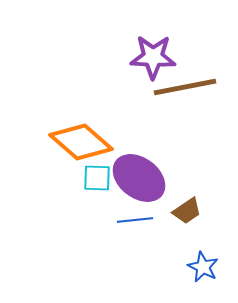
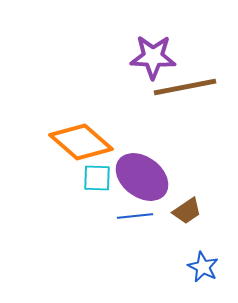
purple ellipse: moved 3 px right, 1 px up
blue line: moved 4 px up
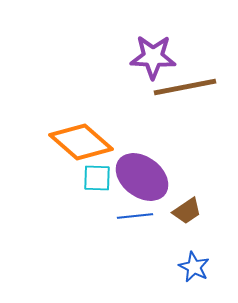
blue star: moved 9 px left
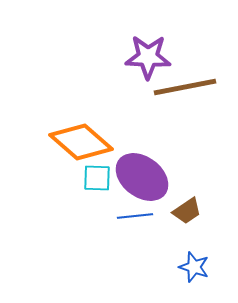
purple star: moved 5 px left
blue star: rotated 8 degrees counterclockwise
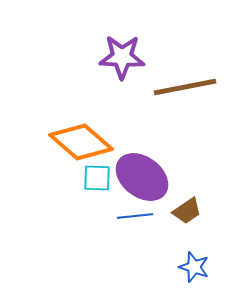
purple star: moved 26 px left
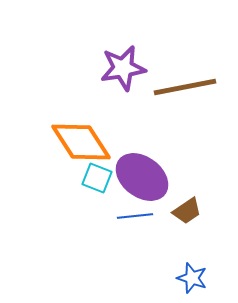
purple star: moved 1 px right, 11 px down; rotated 12 degrees counterclockwise
orange diamond: rotated 16 degrees clockwise
cyan square: rotated 20 degrees clockwise
blue star: moved 2 px left, 11 px down
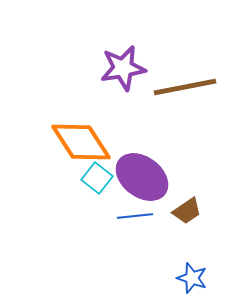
cyan square: rotated 16 degrees clockwise
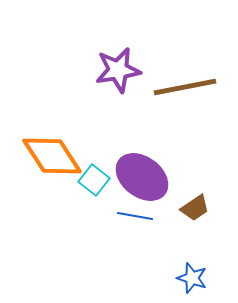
purple star: moved 5 px left, 2 px down
orange diamond: moved 29 px left, 14 px down
cyan square: moved 3 px left, 2 px down
brown trapezoid: moved 8 px right, 3 px up
blue line: rotated 16 degrees clockwise
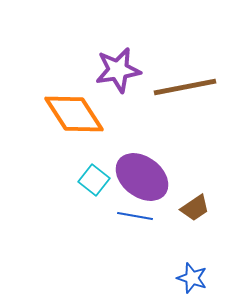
orange diamond: moved 22 px right, 42 px up
